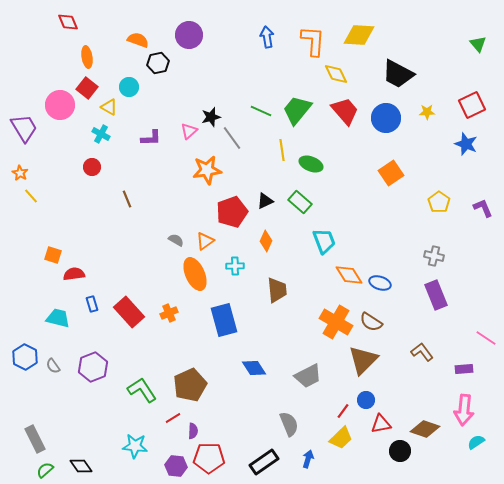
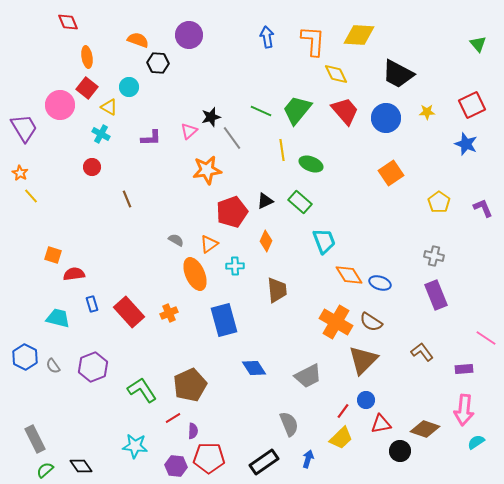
black hexagon at (158, 63): rotated 15 degrees clockwise
orange triangle at (205, 241): moved 4 px right, 3 px down
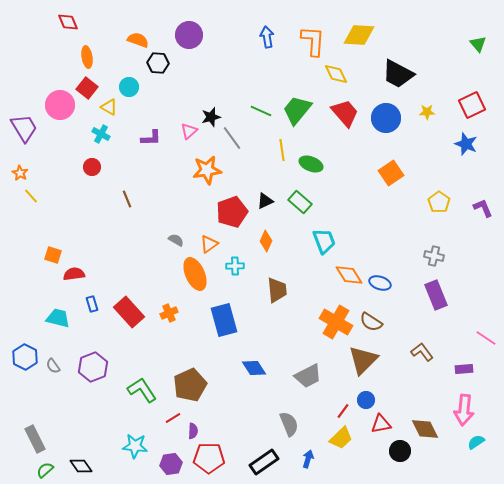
red trapezoid at (345, 111): moved 2 px down
brown diamond at (425, 429): rotated 44 degrees clockwise
purple hexagon at (176, 466): moved 5 px left, 2 px up; rotated 15 degrees counterclockwise
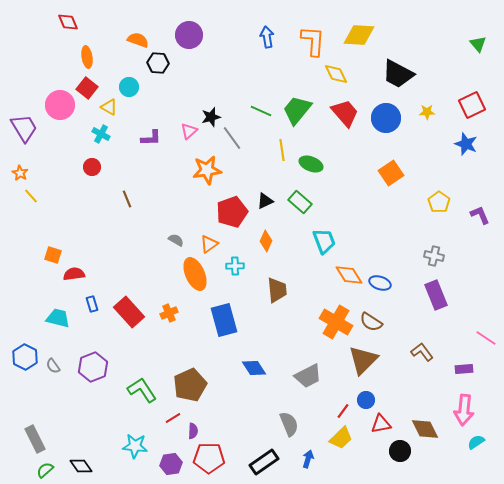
purple L-shape at (483, 208): moved 3 px left, 7 px down
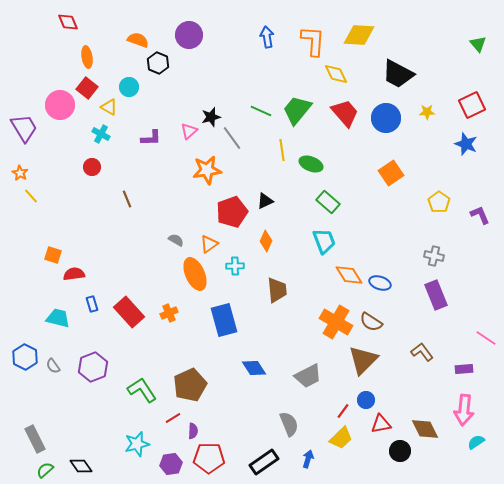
black hexagon at (158, 63): rotated 20 degrees clockwise
green rectangle at (300, 202): moved 28 px right
cyan star at (135, 446): moved 2 px right, 2 px up; rotated 20 degrees counterclockwise
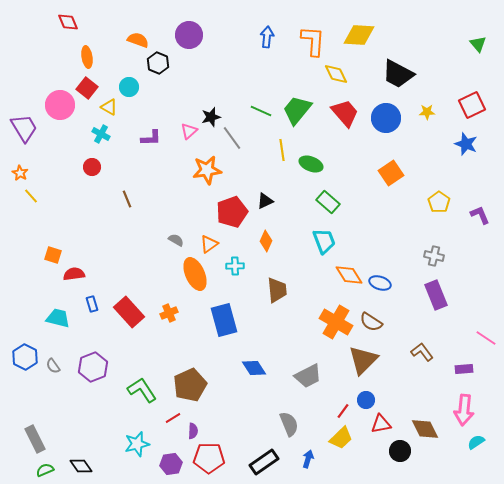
blue arrow at (267, 37): rotated 15 degrees clockwise
green semicircle at (45, 470): rotated 18 degrees clockwise
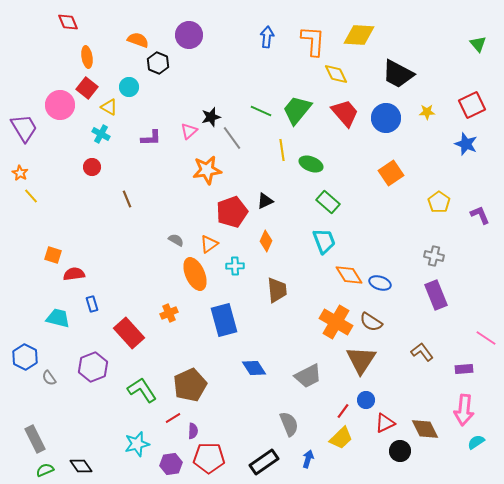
red rectangle at (129, 312): moved 21 px down
brown triangle at (363, 360): moved 2 px left; rotated 12 degrees counterclockwise
gray semicircle at (53, 366): moved 4 px left, 12 px down
red triangle at (381, 424): moved 4 px right, 1 px up; rotated 15 degrees counterclockwise
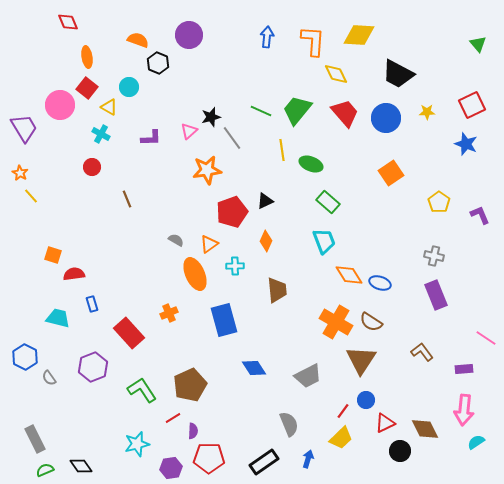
purple hexagon at (171, 464): moved 4 px down
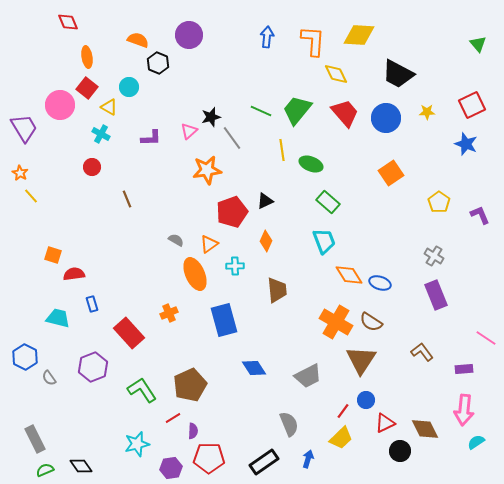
gray cross at (434, 256): rotated 18 degrees clockwise
